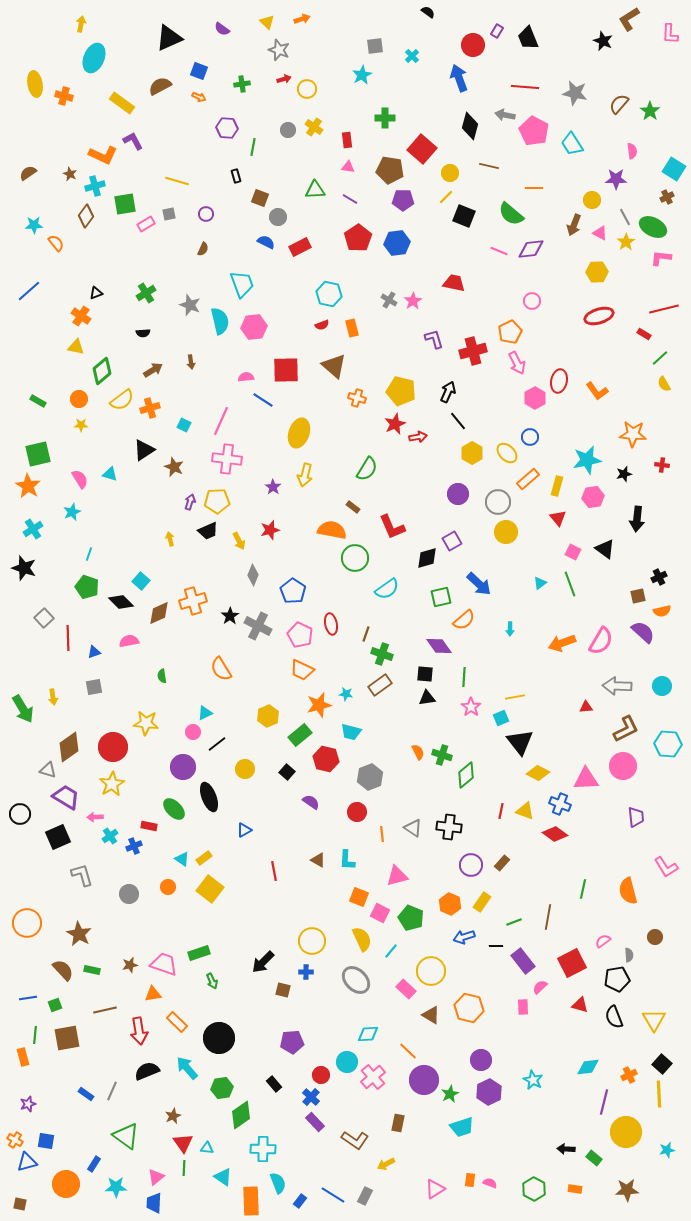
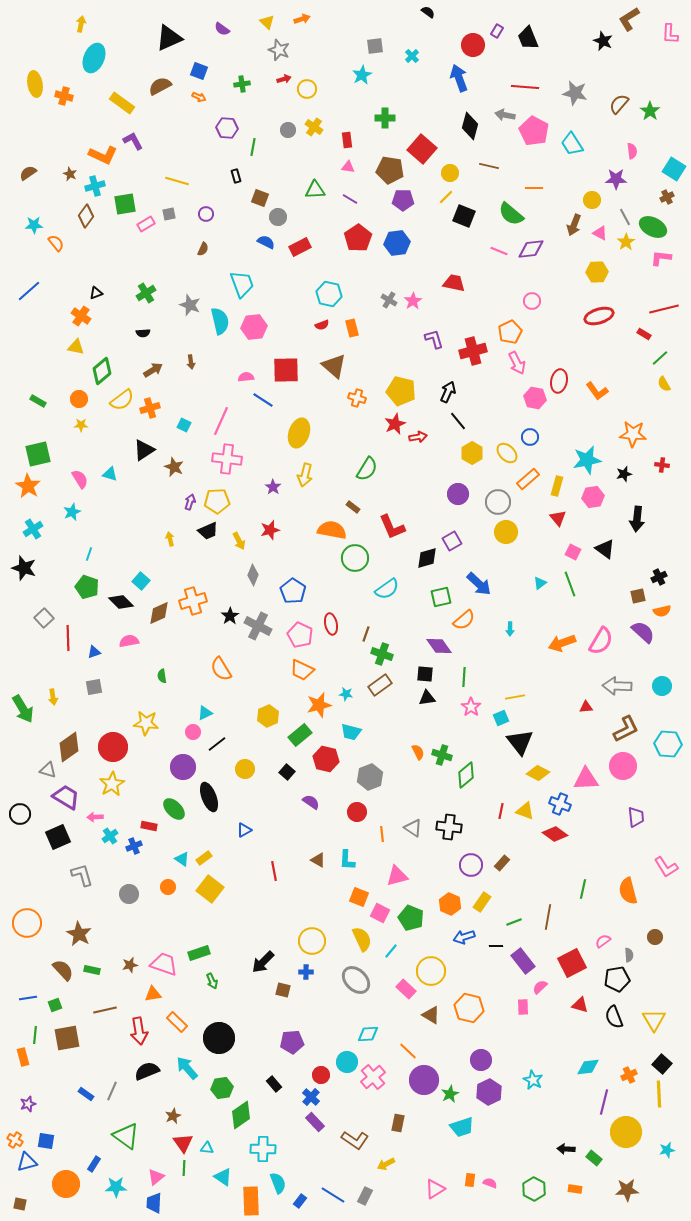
pink hexagon at (535, 398): rotated 20 degrees counterclockwise
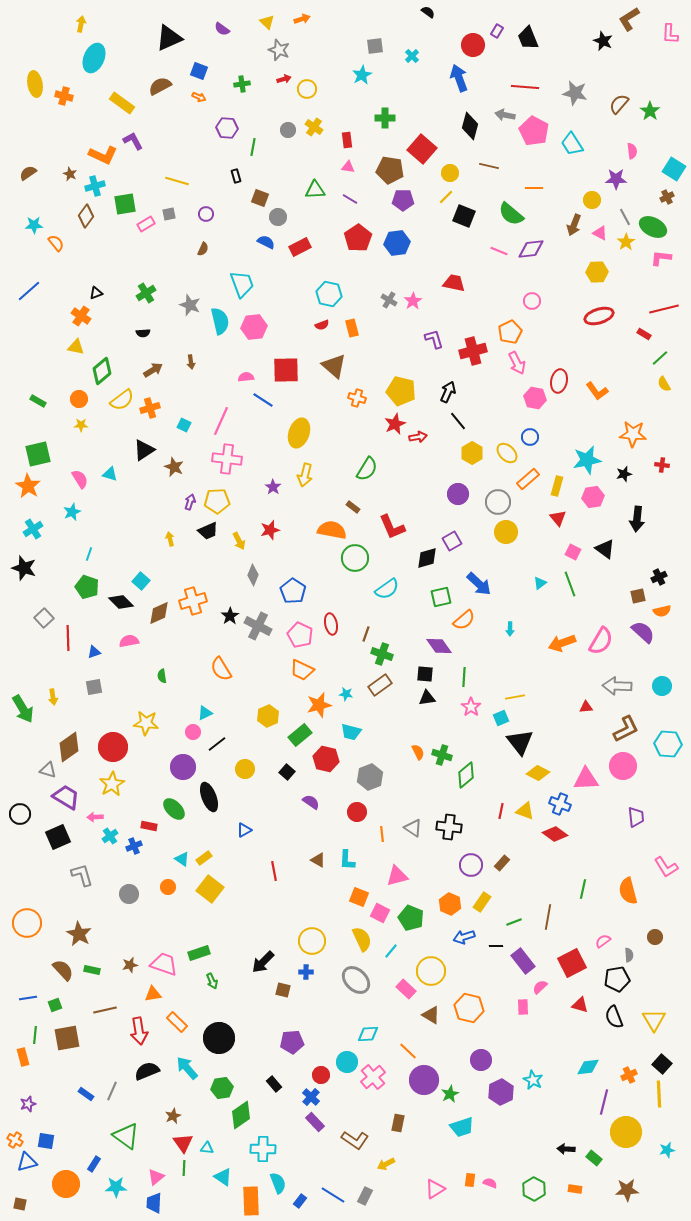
purple hexagon at (489, 1092): moved 12 px right
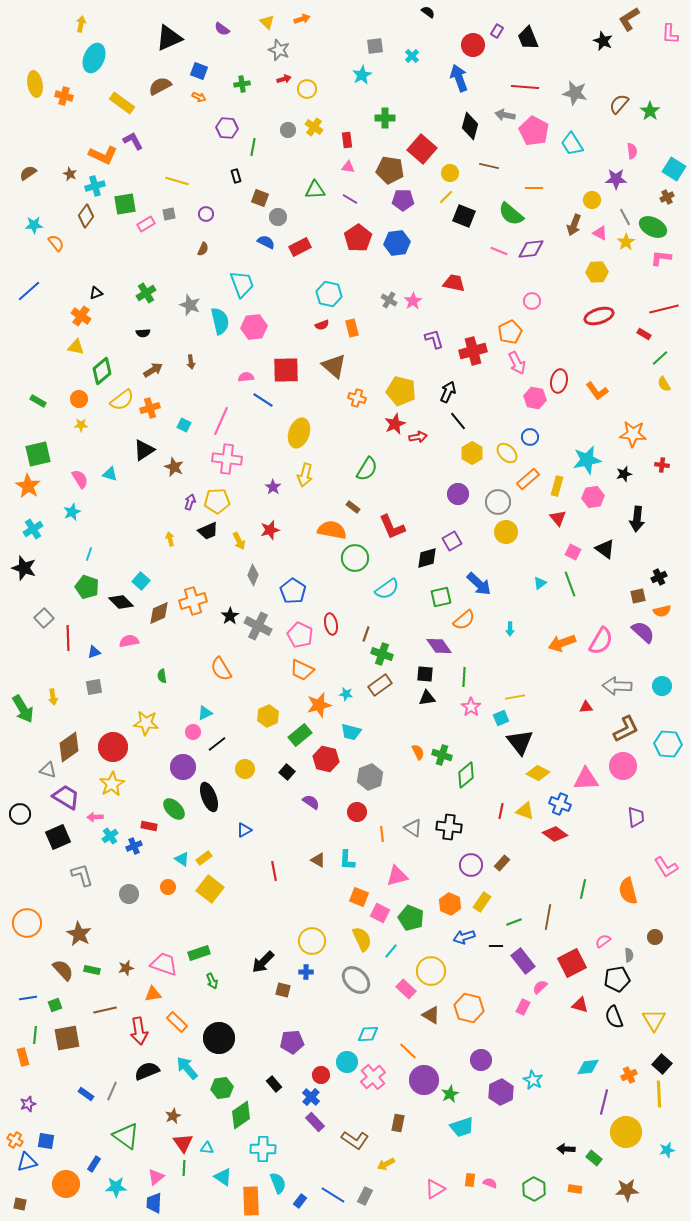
brown star at (130, 965): moved 4 px left, 3 px down
pink rectangle at (523, 1007): rotated 28 degrees clockwise
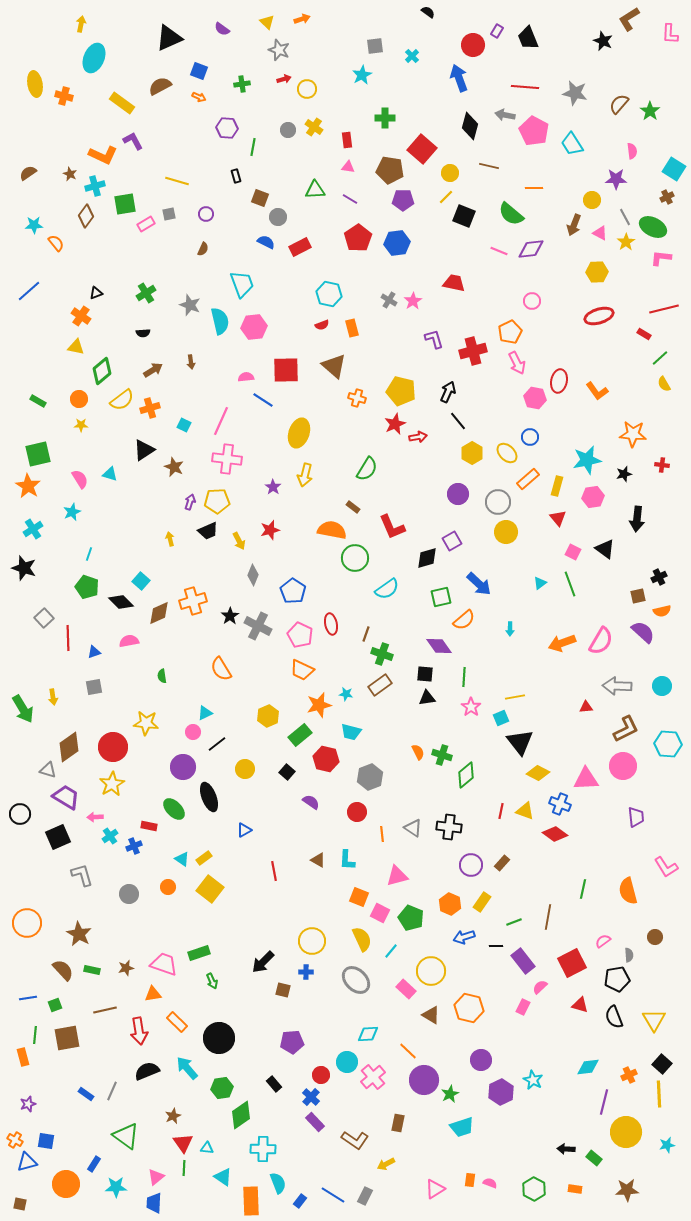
cyan star at (667, 1150): moved 5 px up
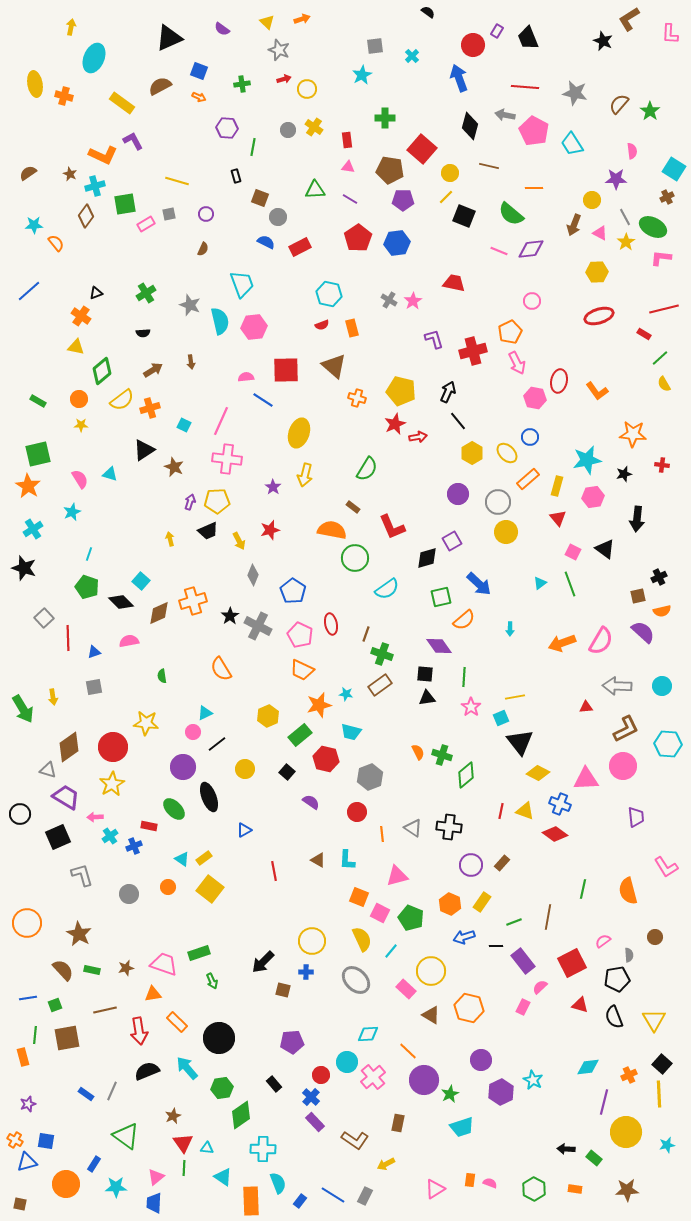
yellow arrow at (81, 24): moved 10 px left, 3 px down
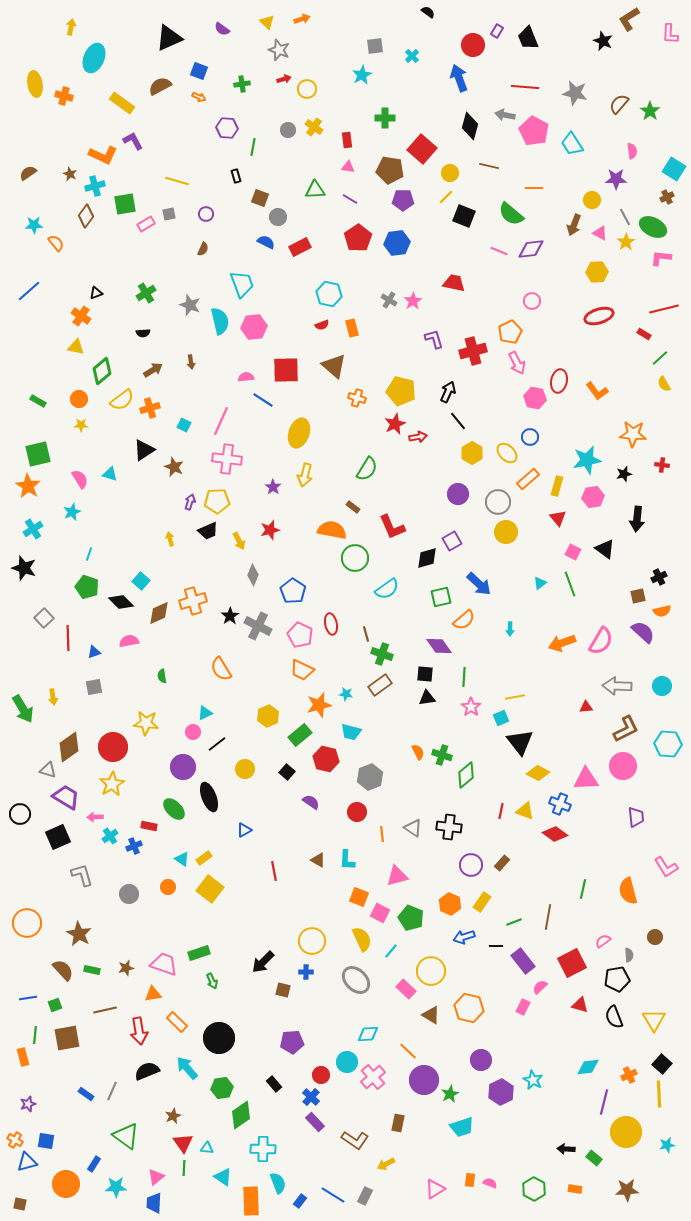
brown line at (366, 634): rotated 35 degrees counterclockwise
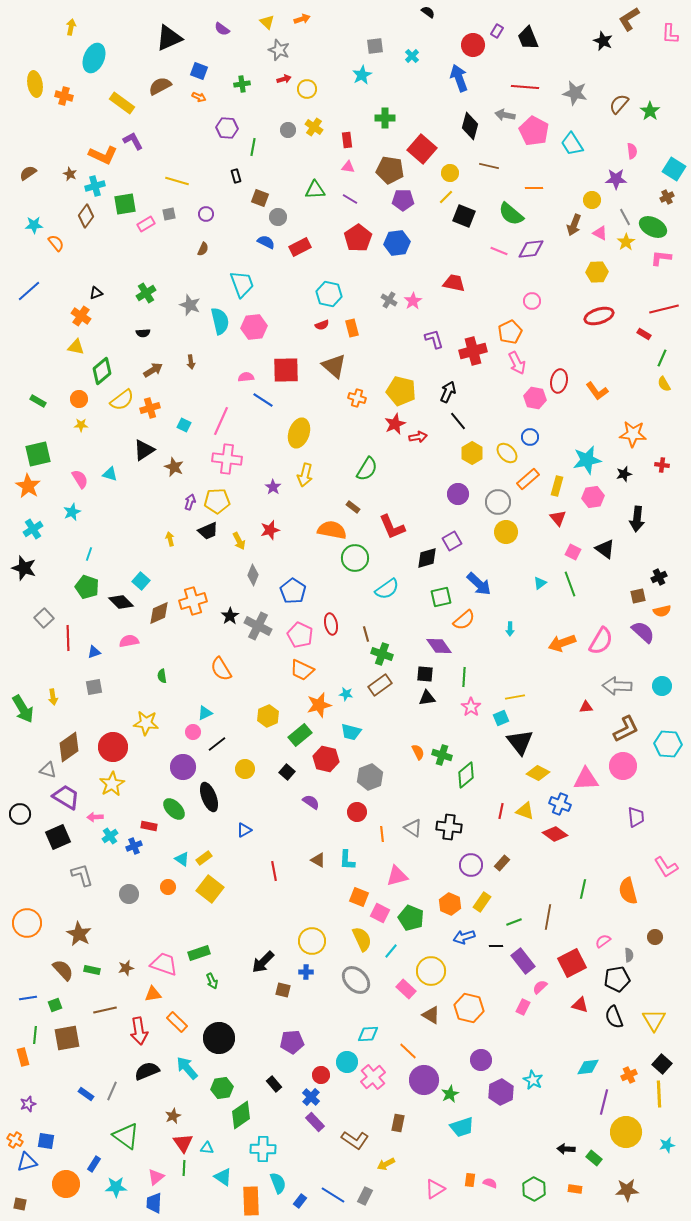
green line at (660, 358): moved 2 px right; rotated 24 degrees counterclockwise
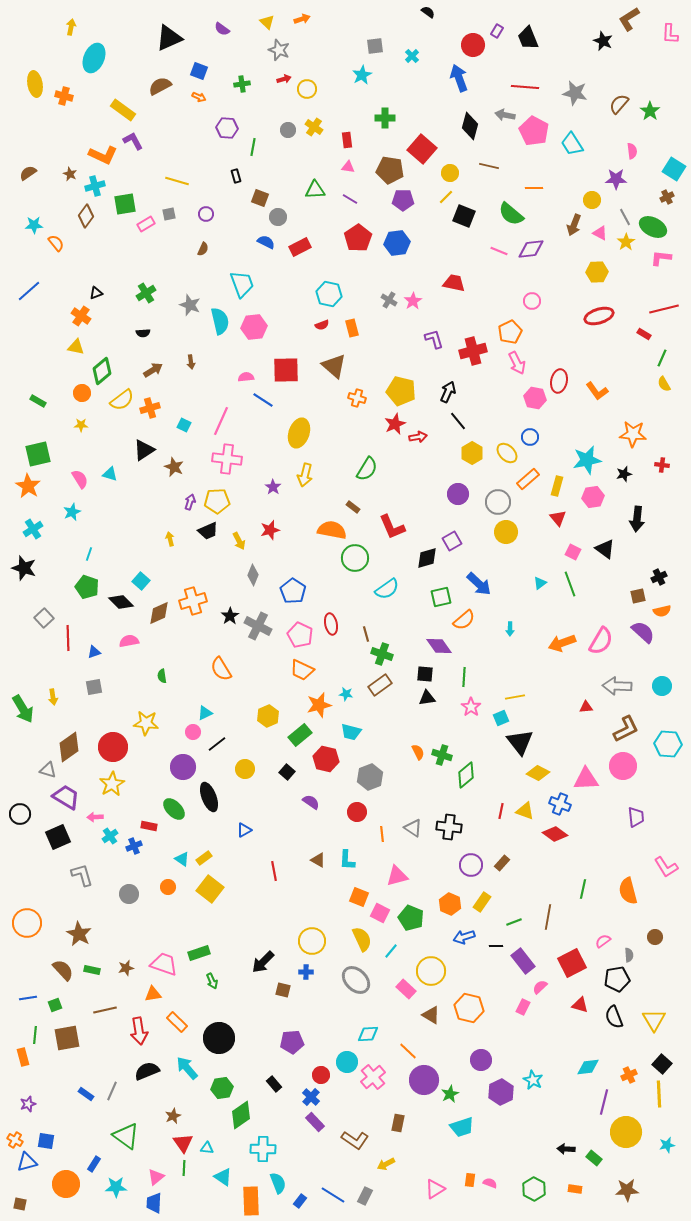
yellow rectangle at (122, 103): moved 1 px right, 7 px down
orange circle at (79, 399): moved 3 px right, 6 px up
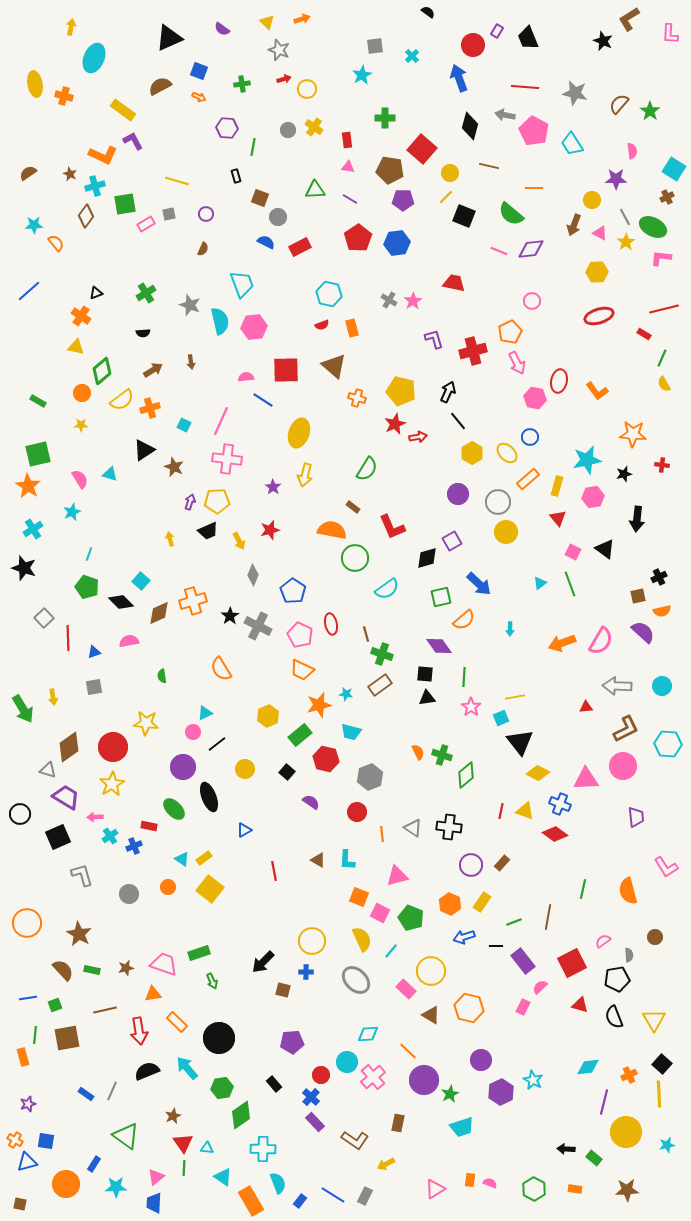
orange rectangle at (251, 1201): rotated 28 degrees counterclockwise
